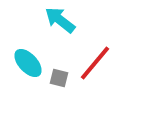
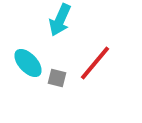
cyan arrow: rotated 104 degrees counterclockwise
gray square: moved 2 px left
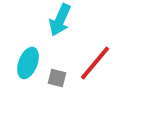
cyan ellipse: rotated 64 degrees clockwise
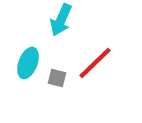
cyan arrow: moved 1 px right
red line: rotated 6 degrees clockwise
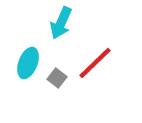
cyan arrow: moved 3 px down
gray square: rotated 24 degrees clockwise
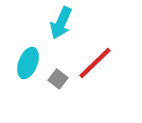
gray square: moved 1 px right, 1 px down
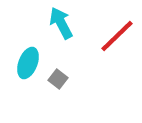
cyan arrow: rotated 128 degrees clockwise
red line: moved 22 px right, 27 px up
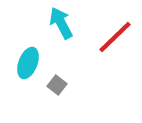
red line: moved 2 px left, 1 px down
gray square: moved 1 px left, 6 px down
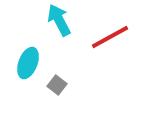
cyan arrow: moved 2 px left, 3 px up
red line: moved 5 px left; rotated 15 degrees clockwise
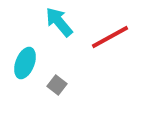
cyan arrow: moved 2 px down; rotated 12 degrees counterclockwise
cyan ellipse: moved 3 px left
